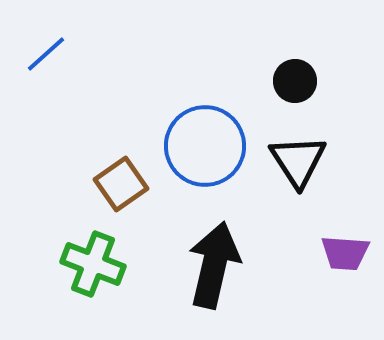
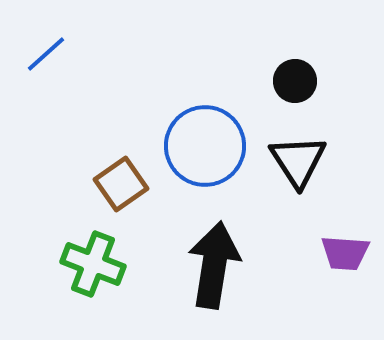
black arrow: rotated 4 degrees counterclockwise
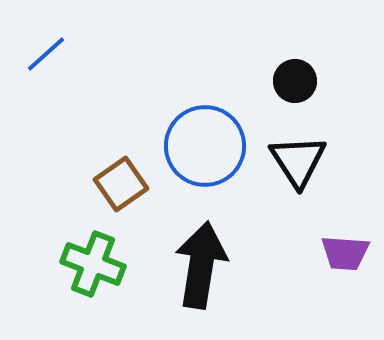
black arrow: moved 13 px left
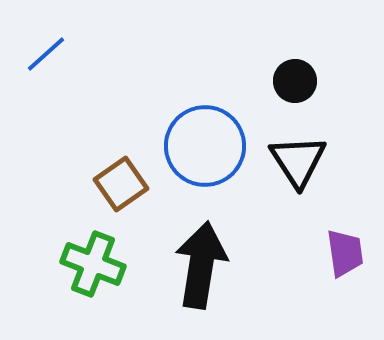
purple trapezoid: rotated 102 degrees counterclockwise
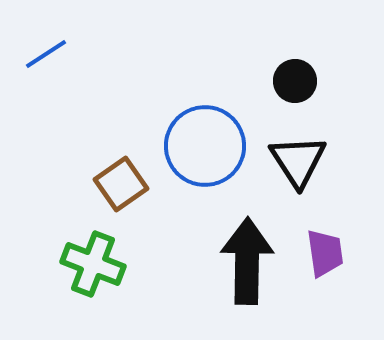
blue line: rotated 9 degrees clockwise
purple trapezoid: moved 20 px left
black arrow: moved 46 px right, 4 px up; rotated 8 degrees counterclockwise
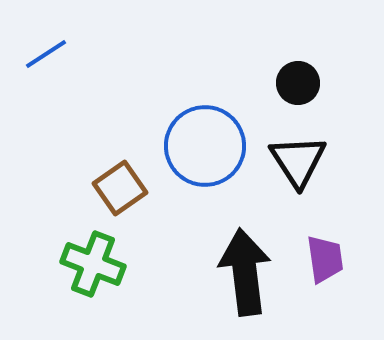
black circle: moved 3 px right, 2 px down
brown square: moved 1 px left, 4 px down
purple trapezoid: moved 6 px down
black arrow: moved 2 px left, 11 px down; rotated 8 degrees counterclockwise
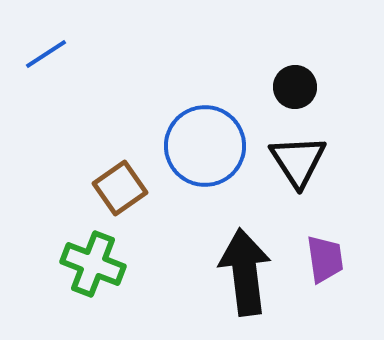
black circle: moved 3 px left, 4 px down
